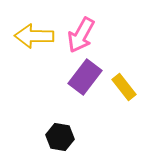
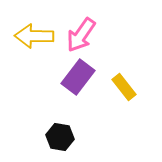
pink arrow: rotated 6 degrees clockwise
purple rectangle: moved 7 px left
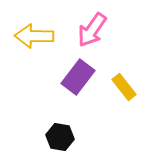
pink arrow: moved 11 px right, 5 px up
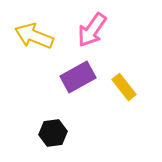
yellow arrow: rotated 21 degrees clockwise
purple rectangle: rotated 24 degrees clockwise
black hexagon: moved 7 px left, 4 px up; rotated 16 degrees counterclockwise
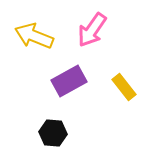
purple rectangle: moved 9 px left, 4 px down
black hexagon: rotated 12 degrees clockwise
